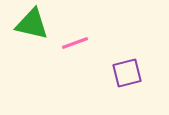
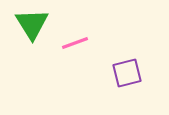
green triangle: rotated 45 degrees clockwise
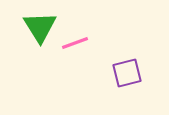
green triangle: moved 8 px right, 3 px down
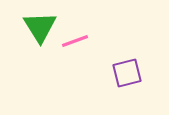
pink line: moved 2 px up
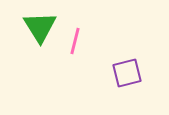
pink line: rotated 56 degrees counterclockwise
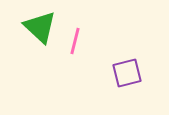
green triangle: rotated 15 degrees counterclockwise
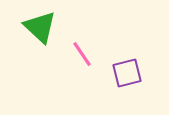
pink line: moved 7 px right, 13 px down; rotated 48 degrees counterclockwise
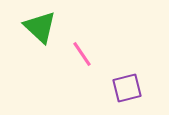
purple square: moved 15 px down
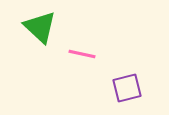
pink line: rotated 44 degrees counterclockwise
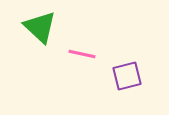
purple square: moved 12 px up
